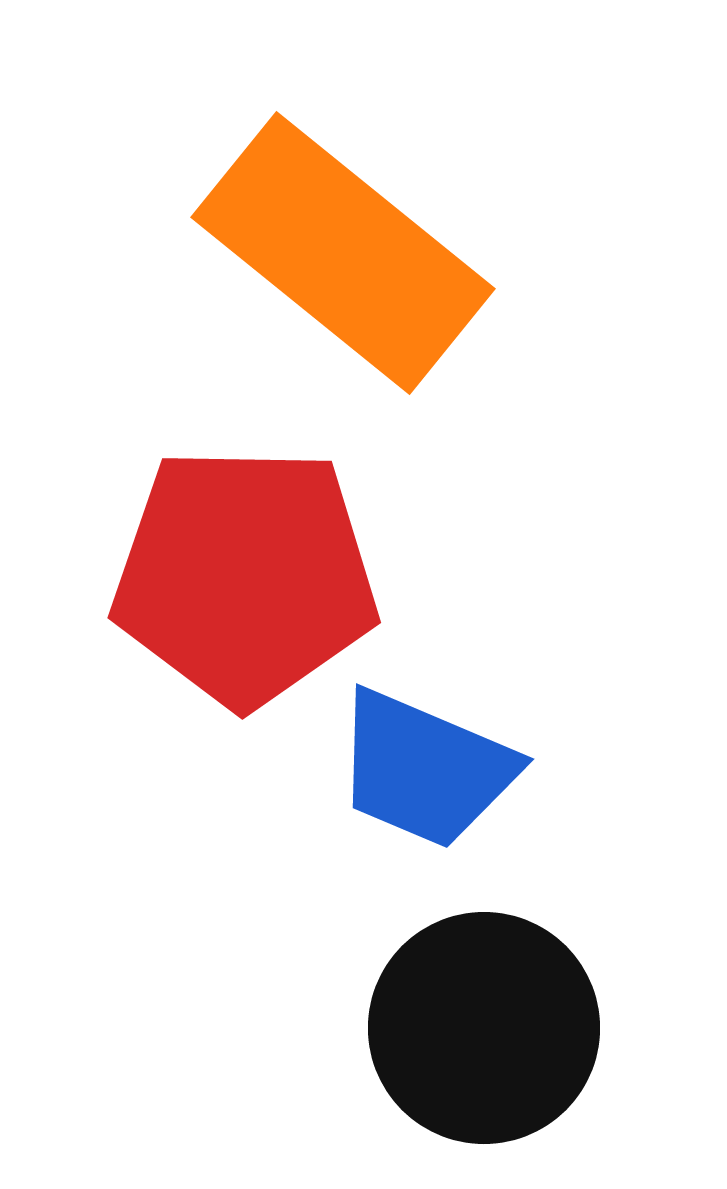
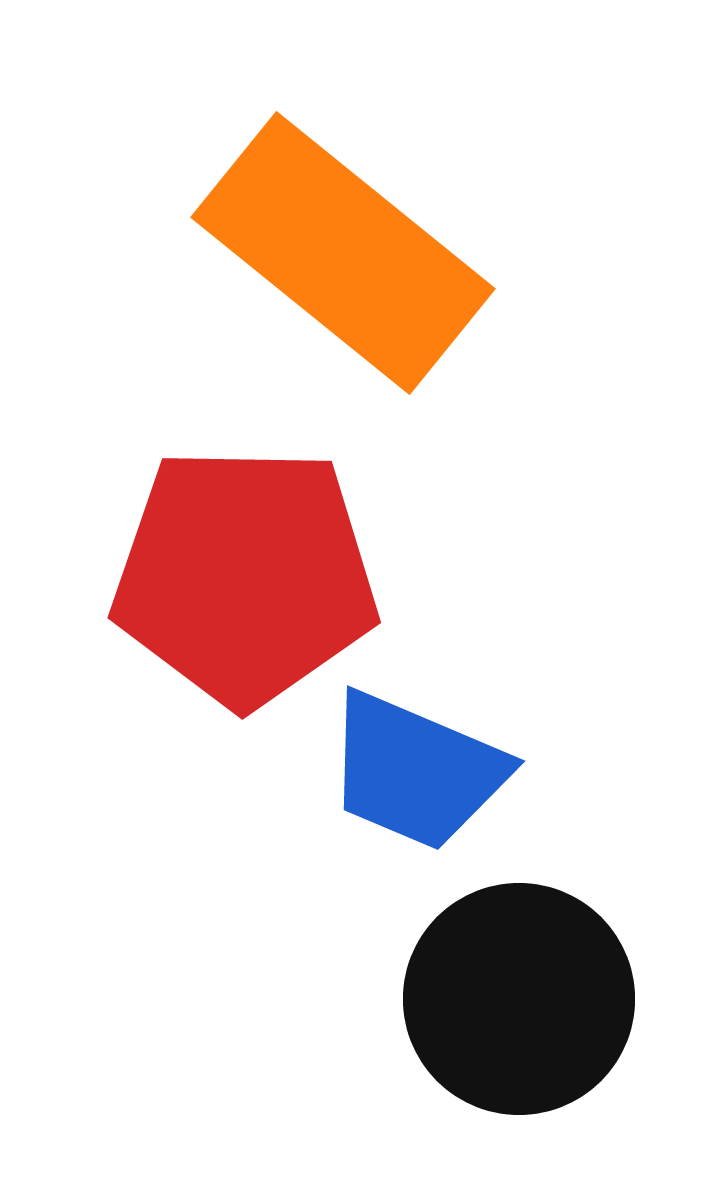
blue trapezoid: moved 9 px left, 2 px down
black circle: moved 35 px right, 29 px up
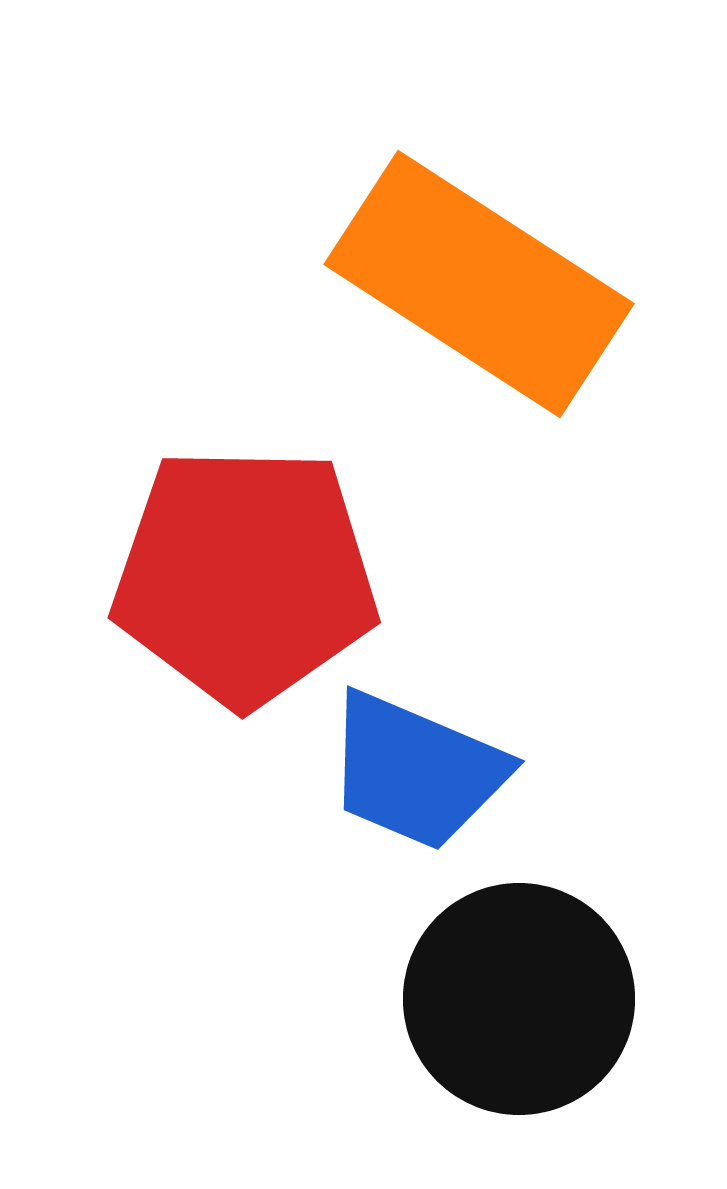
orange rectangle: moved 136 px right, 31 px down; rotated 6 degrees counterclockwise
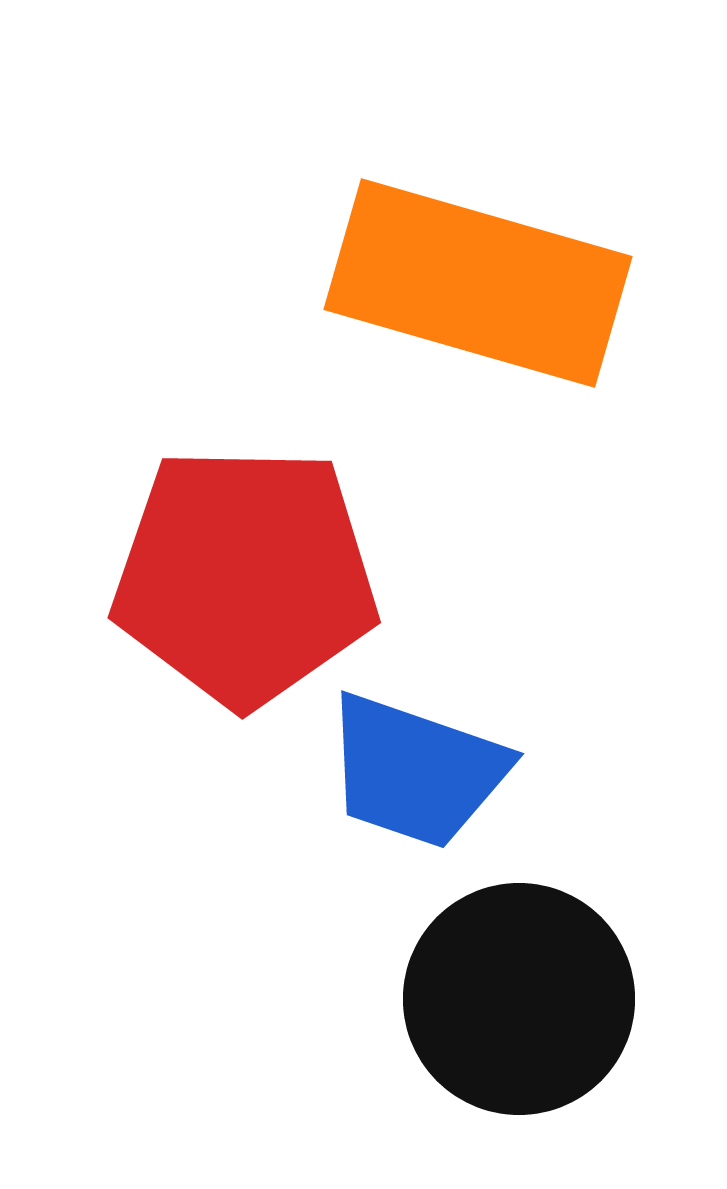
orange rectangle: moved 1 px left, 1 px up; rotated 17 degrees counterclockwise
blue trapezoid: rotated 4 degrees counterclockwise
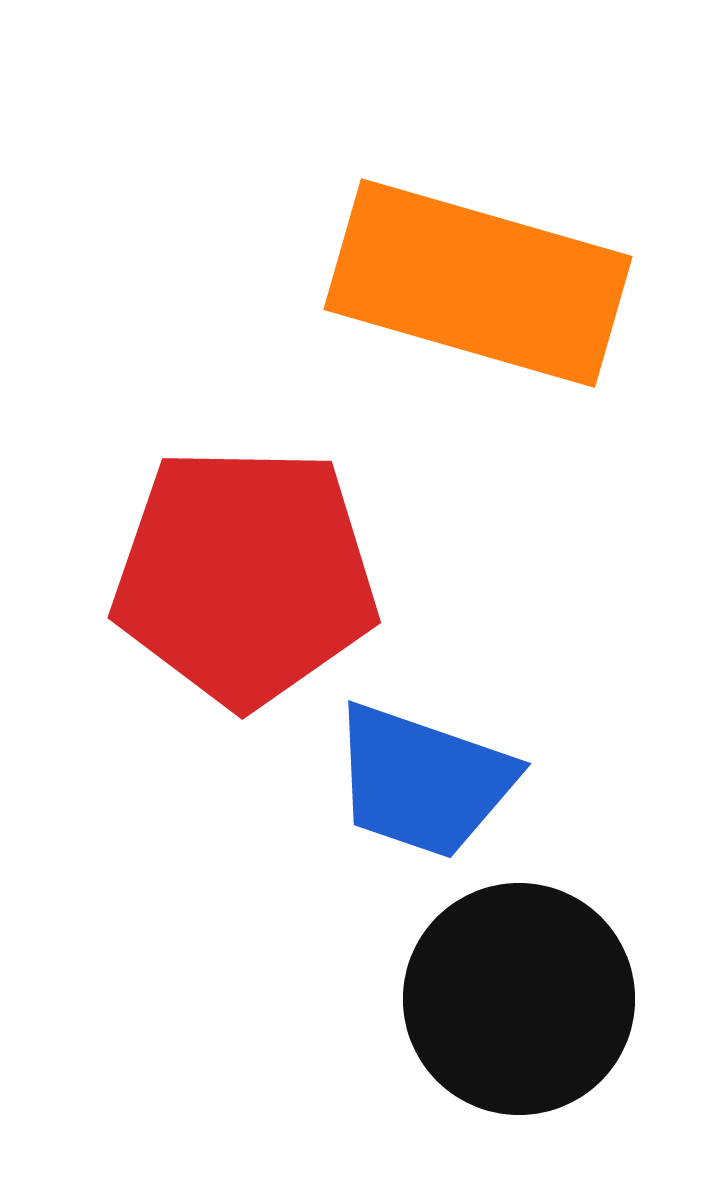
blue trapezoid: moved 7 px right, 10 px down
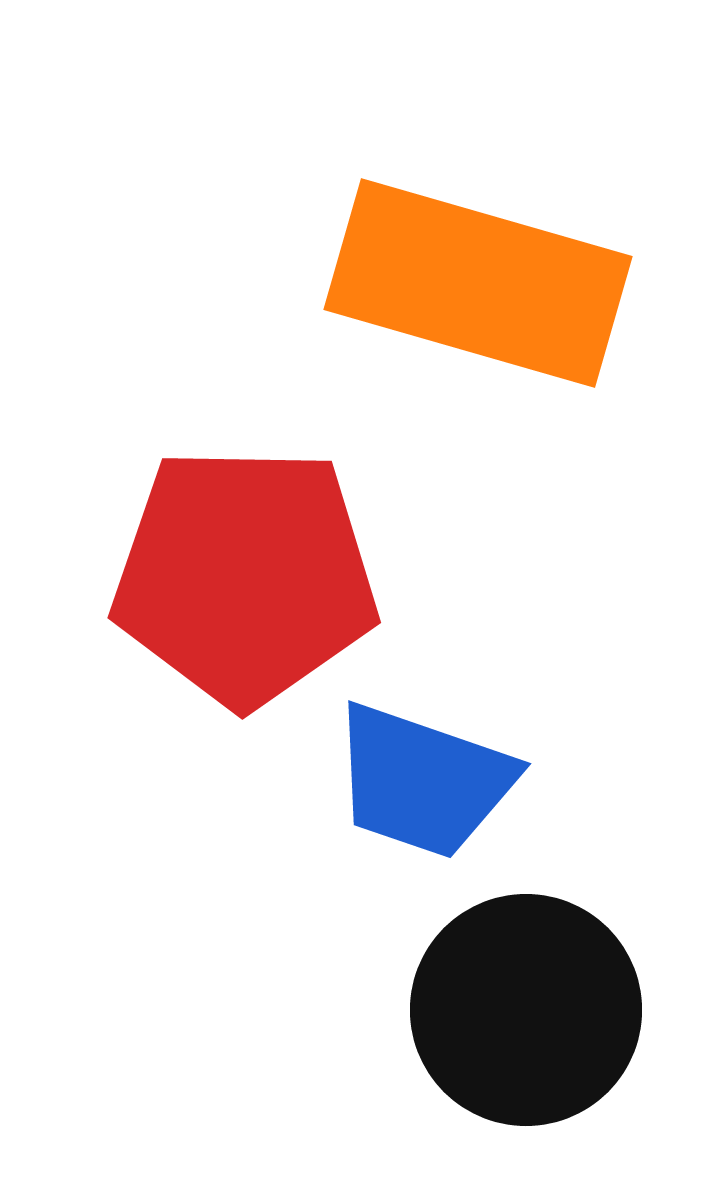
black circle: moved 7 px right, 11 px down
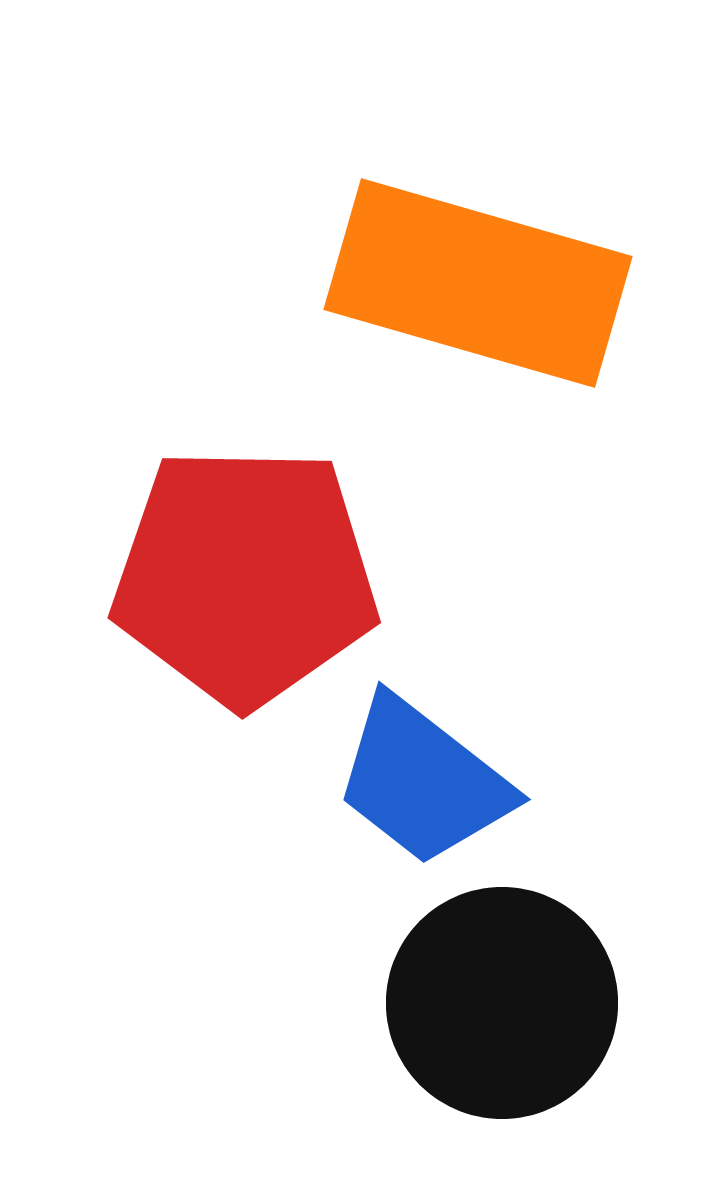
blue trapezoid: rotated 19 degrees clockwise
black circle: moved 24 px left, 7 px up
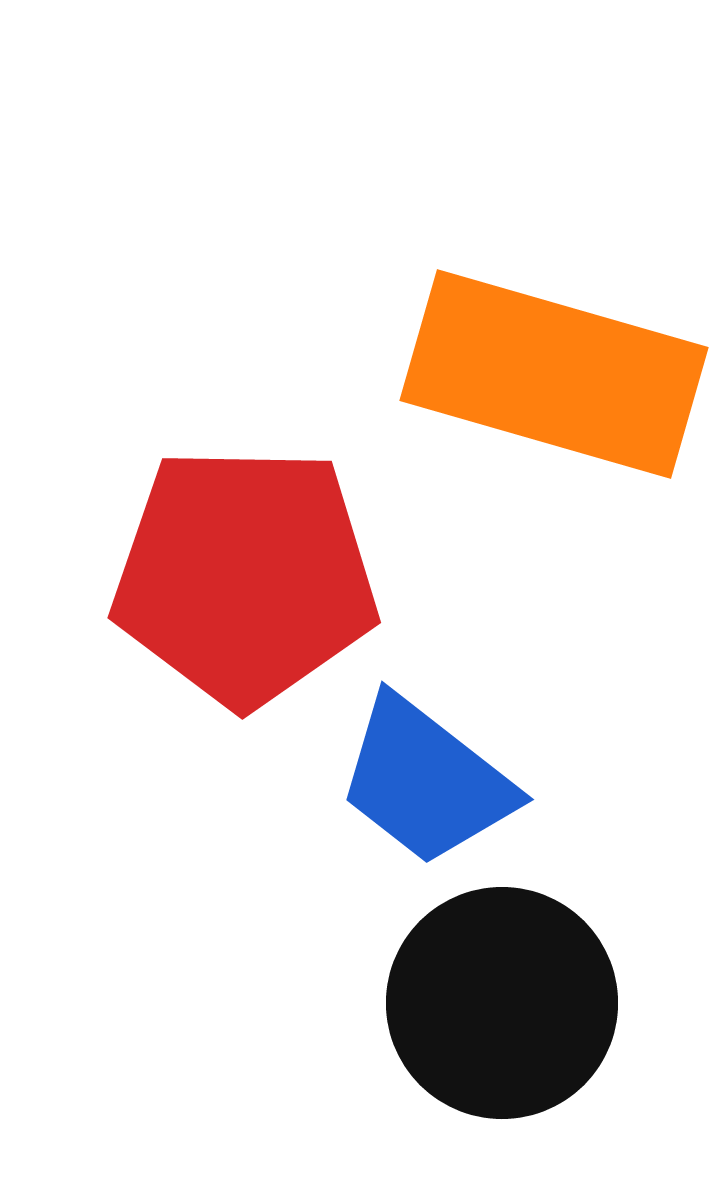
orange rectangle: moved 76 px right, 91 px down
blue trapezoid: moved 3 px right
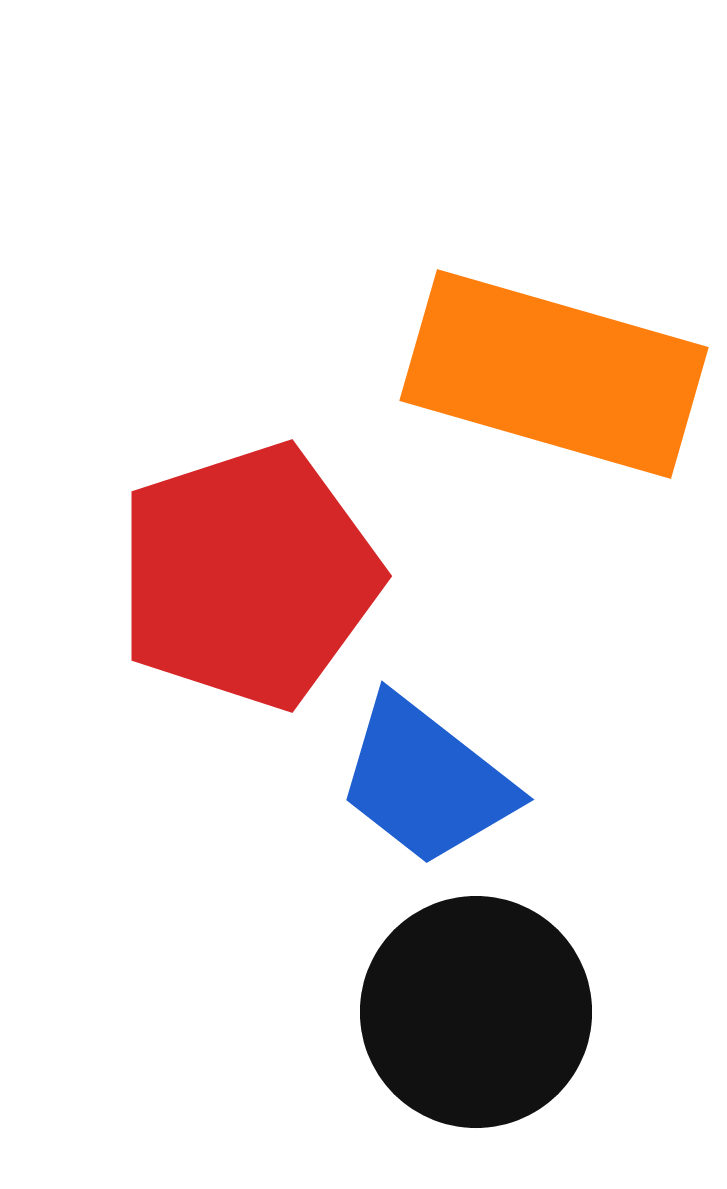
red pentagon: moved 3 px right; rotated 19 degrees counterclockwise
black circle: moved 26 px left, 9 px down
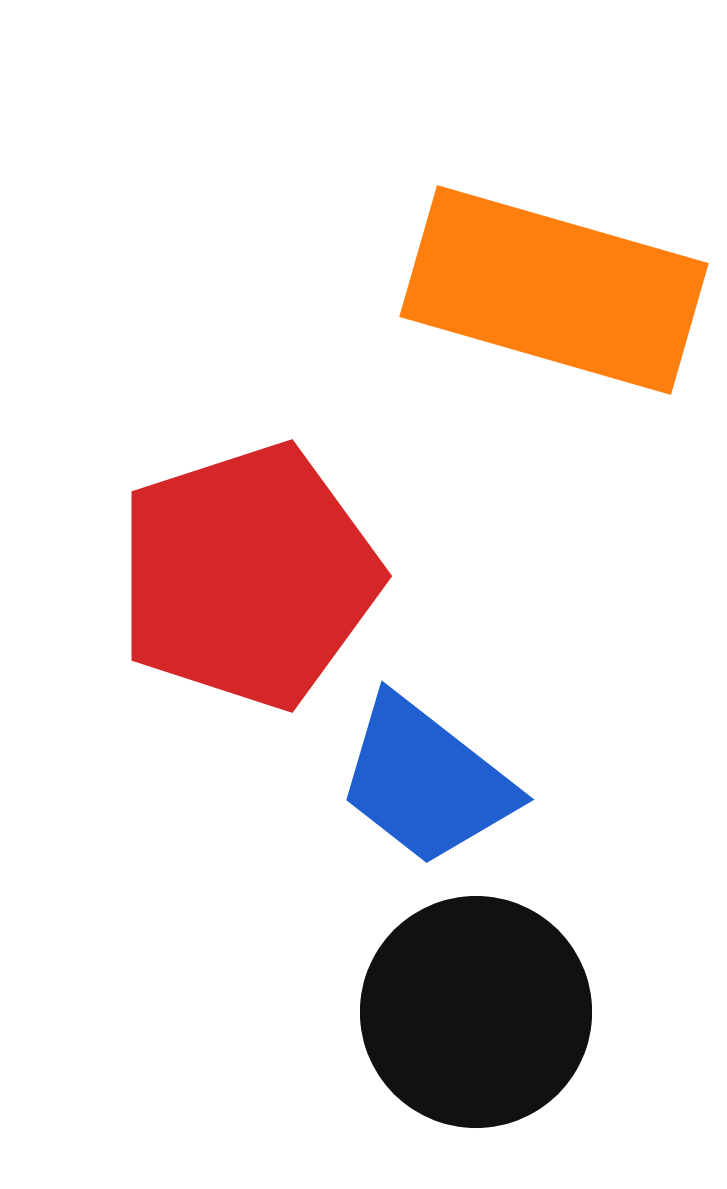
orange rectangle: moved 84 px up
